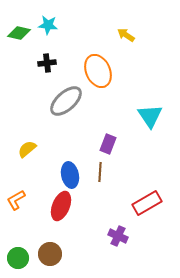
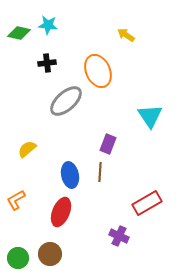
red ellipse: moved 6 px down
purple cross: moved 1 px right
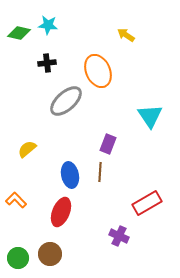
orange L-shape: rotated 75 degrees clockwise
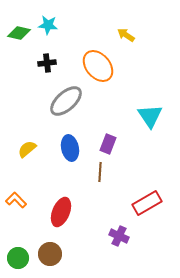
orange ellipse: moved 5 px up; rotated 16 degrees counterclockwise
blue ellipse: moved 27 px up
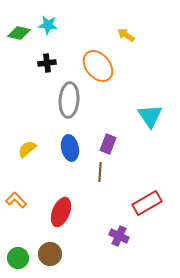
gray ellipse: moved 3 px right, 1 px up; rotated 44 degrees counterclockwise
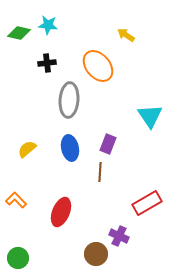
brown circle: moved 46 px right
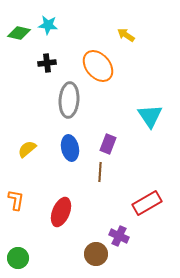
orange L-shape: rotated 55 degrees clockwise
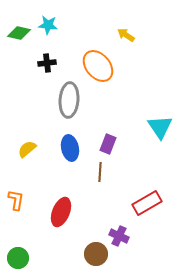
cyan triangle: moved 10 px right, 11 px down
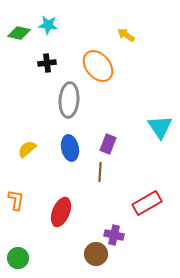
purple cross: moved 5 px left, 1 px up; rotated 12 degrees counterclockwise
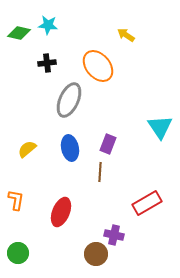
gray ellipse: rotated 20 degrees clockwise
green circle: moved 5 px up
